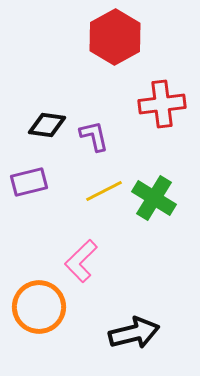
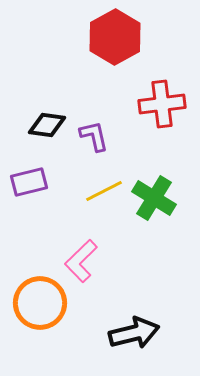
orange circle: moved 1 px right, 4 px up
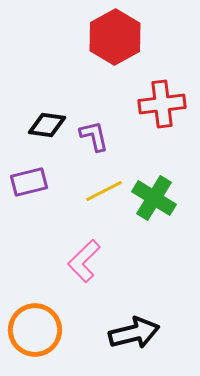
pink L-shape: moved 3 px right
orange circle: moved 5 px left, 27 px down
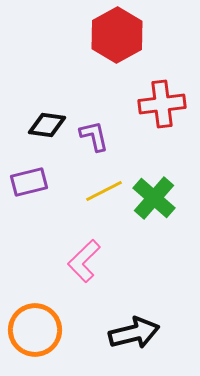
red hexagon: moved 2 px right, 2 px up
green cross: rotated 9 degrees clockwise
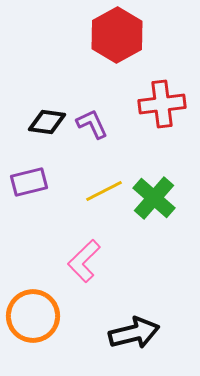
black diamond: moved 3 px up
purple L-shape: moved 2 px left, 12 px up; rotated 12 degrees counterclockwise
orange circle: moved 2 px left, 14 px up
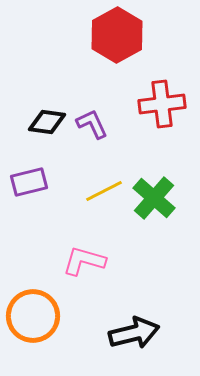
pink L-shape: rotated 60 degrees clockwise
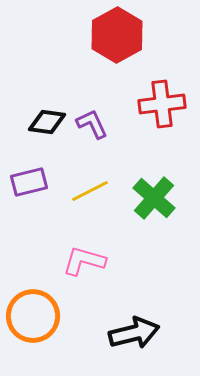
yellow line: moved 14 px left
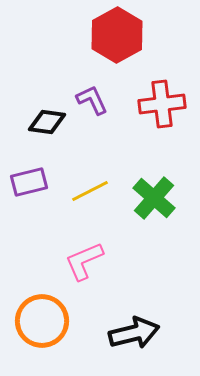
purple L-shape: moved 24 px up
pink L-shape: rotated 39 degrees counterclockwise
orange circle: moved 9 px right, 5 px down
